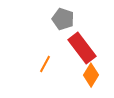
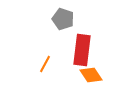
red rectangle: moved 2 px down; rotated 44 degrees clockwise
orange diamond: rotated 65 degrees counterclockwise
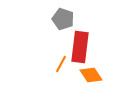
red rectangle: moved 2 px left, 3 px up
orange line: moved 16 px right
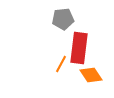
gray pentagon: rotated 25 degrees counterclockwise
red rectangle: moved 1 px left, 1 px down
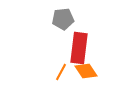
orange line: moved 8 px down
orange diamond: moved 5 px left, 4 px up
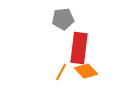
orange diamond: rotated 10 degrees counterclockwise
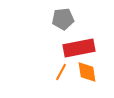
red rectangle: rotated 72 degrees clockwise
orange diamond: moved 1 px right, 1 px down; rotated 35 degrees clockwise
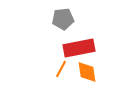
orange line: moved 3 px up
